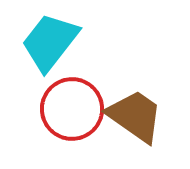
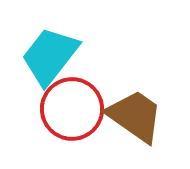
cyan trapezoid: moved 14 px down
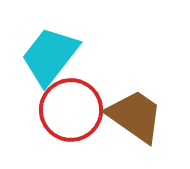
red circle: moved 1 px left, 1 px down
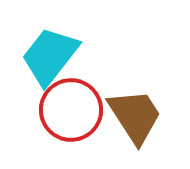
brown trapezoid: rotated 22 degrees clockwise
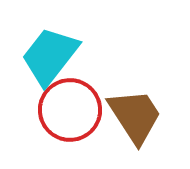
red circle: moved 1 px left
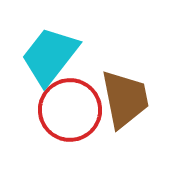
brown trapezoid: moved 10 px left, 17 px up; rotated 22 degrees clockwise
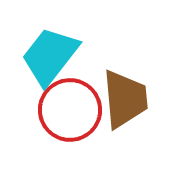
brown trapezoid: rotated 6 degrees clockwise
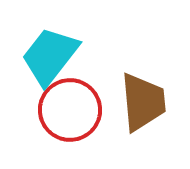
brown trapezoid: moved 18 px right, 3 px down
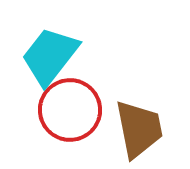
brown trapezoid: moved 4 px left, 27 px down; rotated 6 degrees counterclockwise
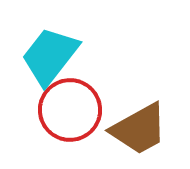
brown trapezoid: rotated 72 degrees clockwise
